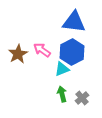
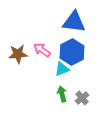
brown star: rotated 24 degrees clockwise
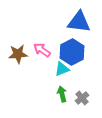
blue triangle: moved 5 px right
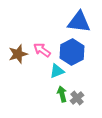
brown star: rotated 12 degrees counterclockwise
cyan triangle: moved 5 px left, 2 px down
gray cross: moved 5 px left
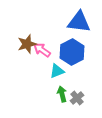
brown star: moved 9 px right, 10 px up
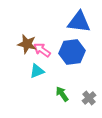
brown star: rotated 30 degrees clockwise
blue hexagon: rotated 20 degrees clockwise
cyan triangle: moved 20 px left
green arrow: rotated 21 degrees counterclockwise
gray cross: moved 12 px right
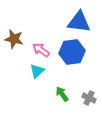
brown star: moved 13 px left, 5 px up
pink arrow: moved 1 px left
cyan triangle: rotated 21 degrees counterclockwise
gray cross: rotated 24 degrees counterclockwise
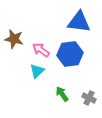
blue hexagon: moved 2 px left, 2 px down
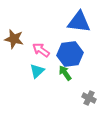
green arrow: moved 3 px right, 21 px up
